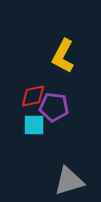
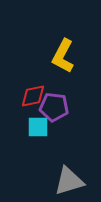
cyan square: moved 4 px right, 2 px down
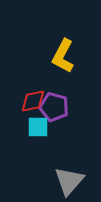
red diamond: moved 5 px down
purple pentagon: rotated 8 degrees clockwise
gray triangle: rotated 32 degrees counterclockwise
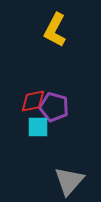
yellow L-shape: moved 8 px left, 26 px up
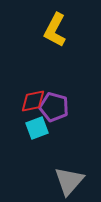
cyan square: moved 1 px left, 1 px down; rotated 20 degrees counterclockwise
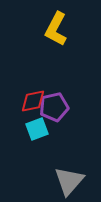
yellow L-shape: moved 1 px right, 1 px up
purple pentagon: rotated 28 degrees counterclockwise
cyan square: moved 1 px down
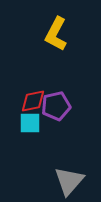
yellow L-shape: moved 5 px down
purple pentagon: moved 2 px right, 1 px up
cyan square: moved 7 px left, 6 px up; rotated 20 degrees clockwise
